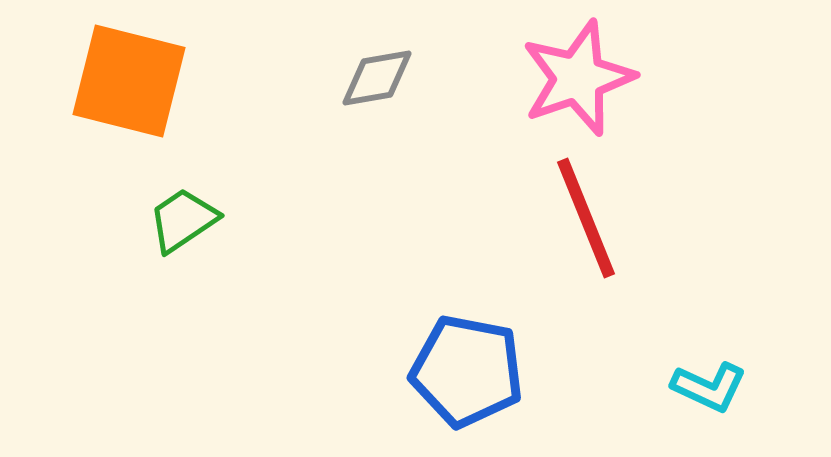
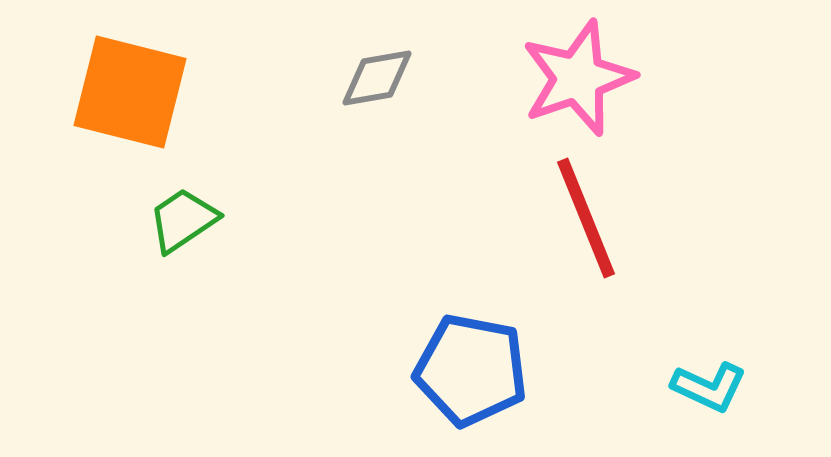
orange square: moved 1 px right, 11 px down
blue pentagon: moved 4 px right, 1 px up
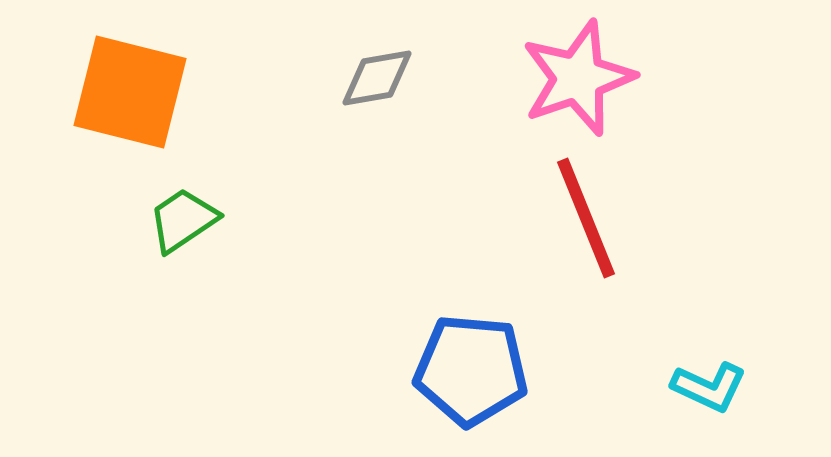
blue pentagon: rotated 6 degrees counterclockwise
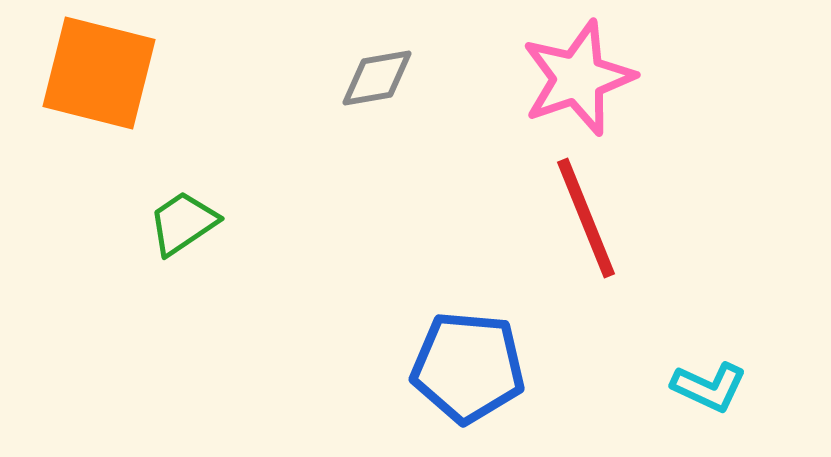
orange square: moved 31 px left, 19 px up
green trapezoid: moved 3 px down
blue pentagon: moved 3 px left, 3 px up
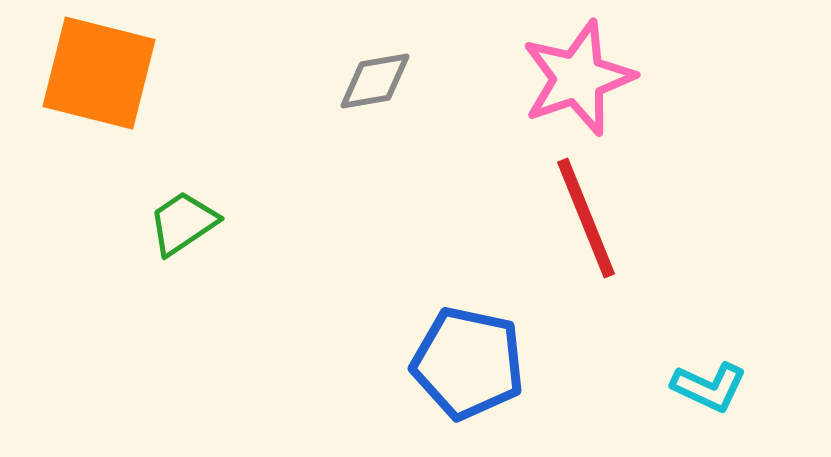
gray diamond: moved 2 px left, 3 px down
blue pentagon: moved 4 px up; rotated 7 degrees clockwise
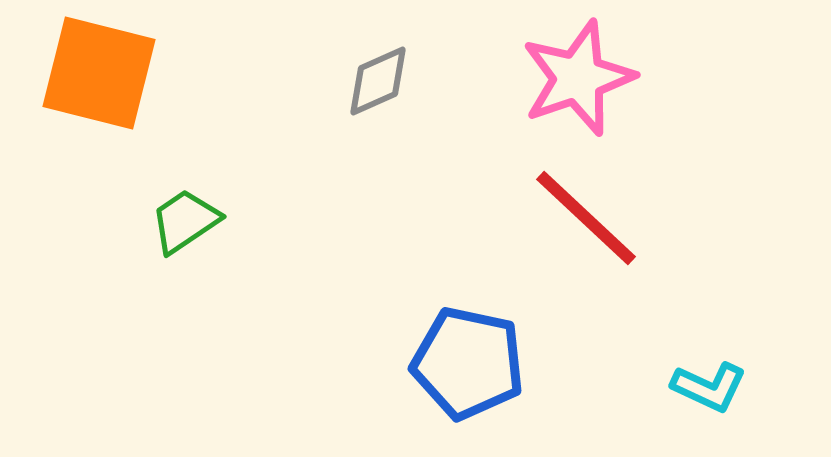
gray diamond: moved 3 px right; rotated 14 degrees counterclockwise
red line: rotated 25 degrees counterclockwise
green trapezoid: moved 2 px right, 2 px up
